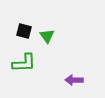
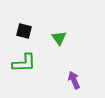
green triangle: moved 12 px right, 2 px down
purple arrow: rotated 66 degrees clockwise
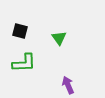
black square: moved 4 px left
purple arrow: moved 6 px left, 5 px down
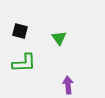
purple arrow: rotated 18 degrees clockwise
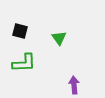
purple arrow: moved 6 px right
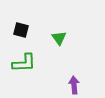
black square: moved 1 px right, 1 px up
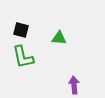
green triangle: rotated 49 degrees counterclockwise
green L-shape: moved 1 px left, 6 px up; rotated 80 degrees clockwise
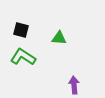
green L-shape: rotated 135 degrees clockwise
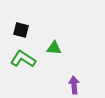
green triangle: moved 5 px left, 10 px down
green L-shape: moved 2 px down
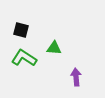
green L-shape: moved 1 px right, 1 px up
purple arrow: moved 2 px right, 8 px up
